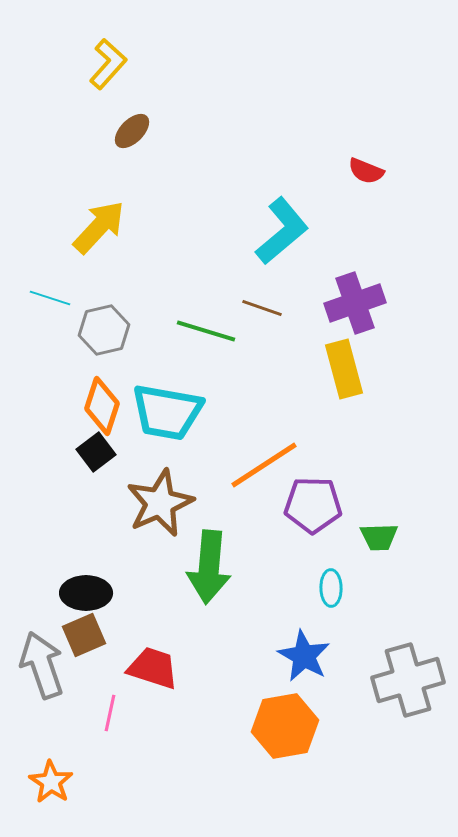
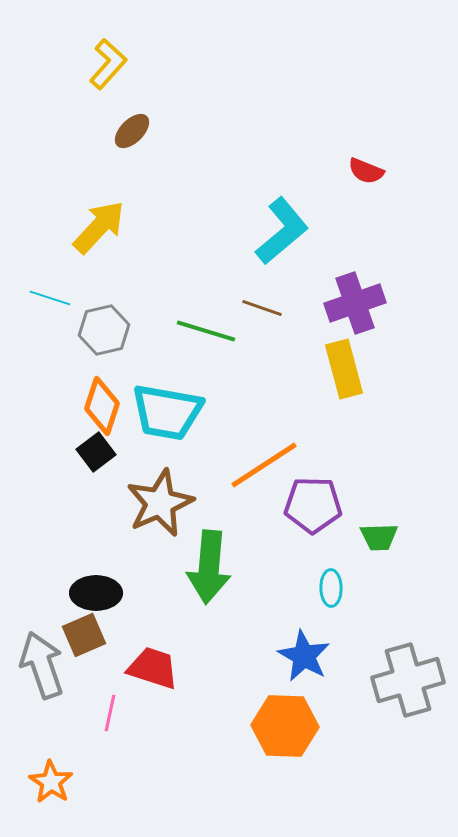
black ellipse: moved 10 px right
orange hexagon: rotated 12 degrees clockwise
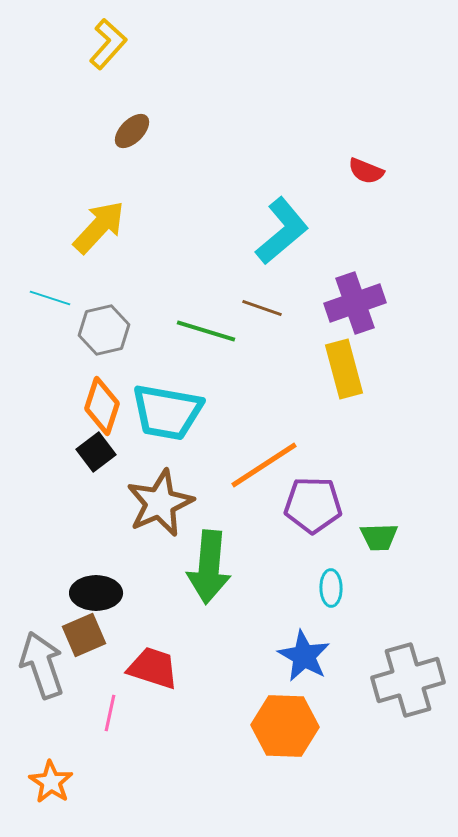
yellow L-shape: moved 20 px up
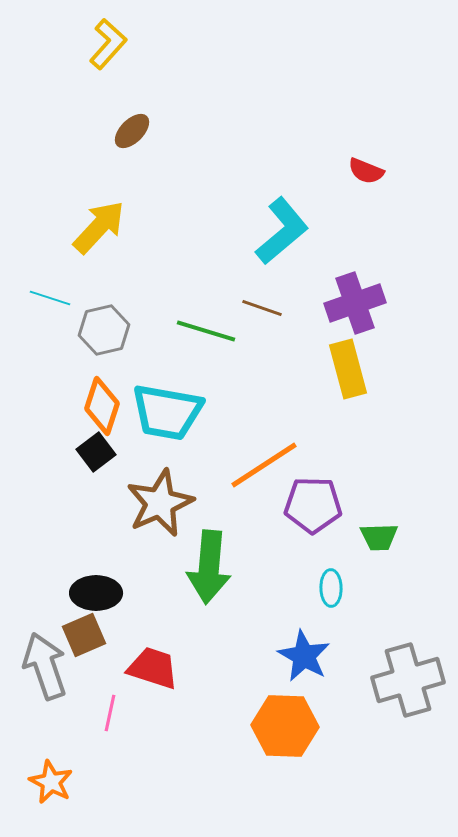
yellow rectangle: moved 4 px right
gray arrow: moved 3 px right, 1 px down
orange star: rotated 6 degrees counterclockwise
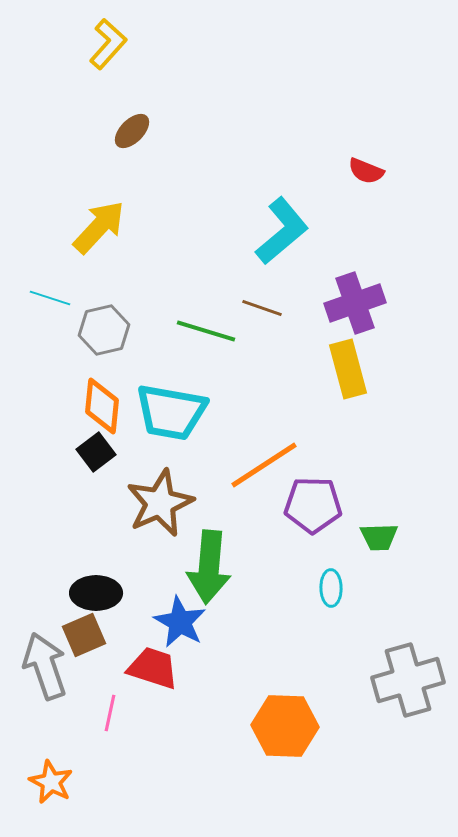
orange diamond: rotated 12 degrees counterclockwise
cyan trapezoid: moved 4 px right
blue star: moved 124 px left, 34 px up
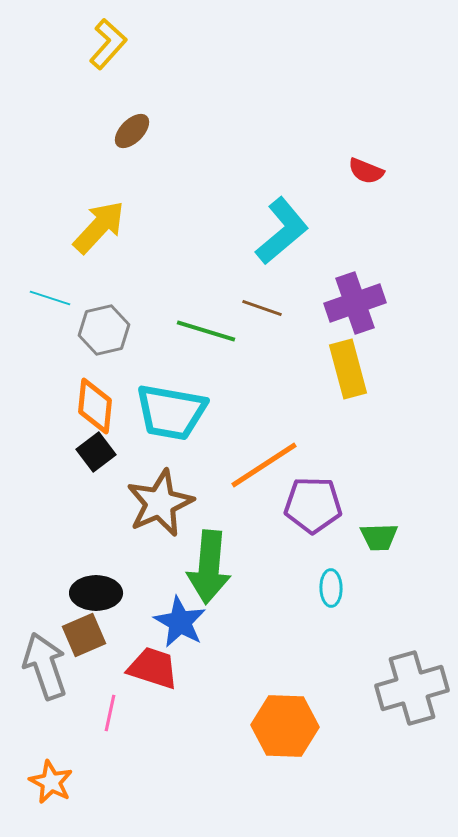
orange diamond: moved 7 px left
gray cross: moved 4 px right, 8 px down
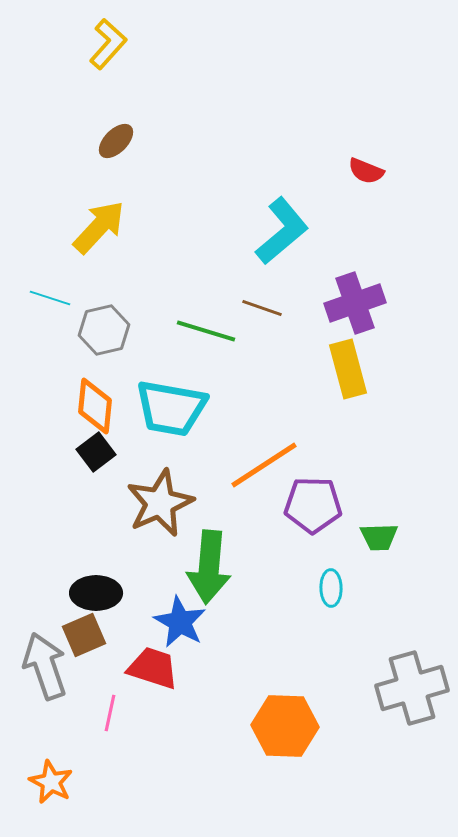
brown ellipse: moved 16 px left, 10 px down
cyan trapezoid: moved 4 px up
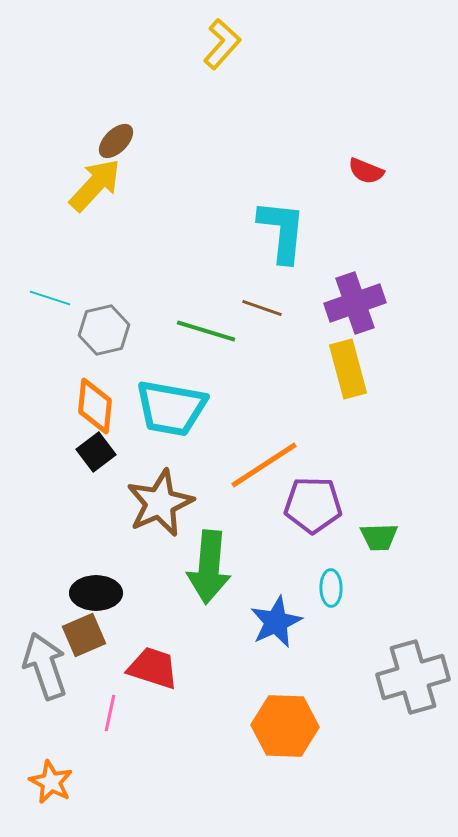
yellow L-shape: moved 114 px right
yellow arrow: moved 4 px left, 42 px up
cyan L-shape: rotated 44 degrees counterclockwise
blue star: moved 96 px right; rotated 18 degrees clockwise
gray cross: moved 1 px right, 11 px up
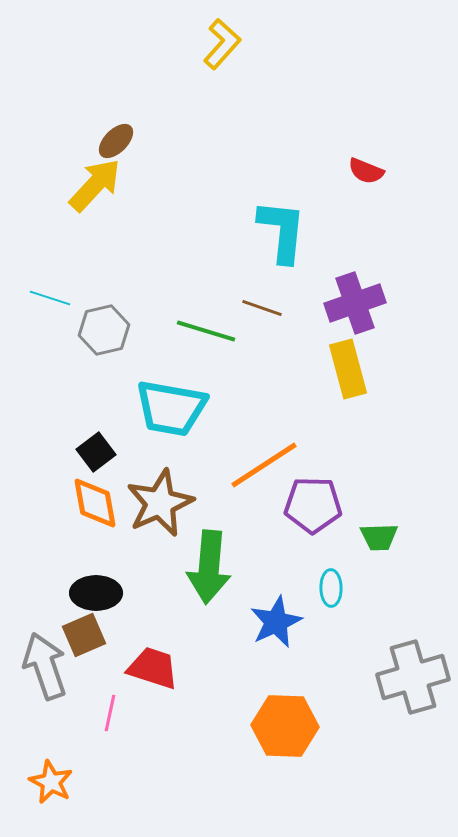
orange diamond: moved 97 px down; rotated 16 degrees counterclockwise
